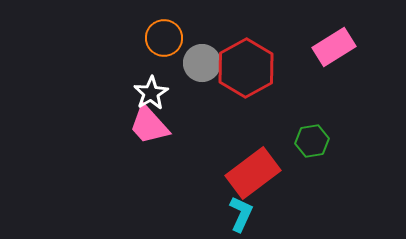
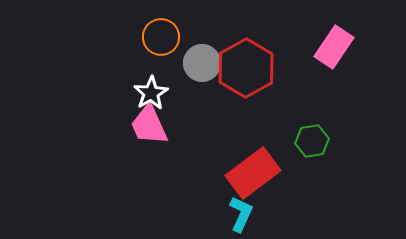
orange circle: moved 3 px left, 1 px up
pink rectangle: rotated 24 degrees counterclockwise
pink trapezoid: rotated 18 degrees clockwise
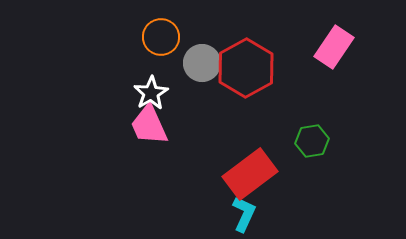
red rectangle: moved 3 px left, 1 px down
cyan L-shape: moved 3 px right
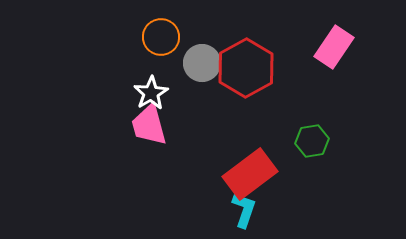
pink trapezoid: rotated 9 degrees clockwise
cyan L-shape: moved 4 px up; rotated 6 degrees counterclockwise
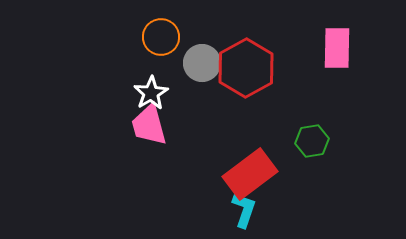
pink rectangle: moved 3 px right, 1 px down; rotated 33 degrees counterclockwise
